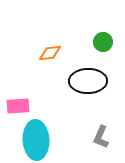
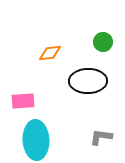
pink rectangle: moved 5 px right, 5 px up
gray L-shape: rotated 75 degrees clockwise
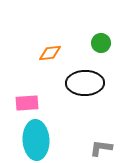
green circle: moved 2 px left, 1 px down
black ellipse: moved 3 px left, 2 px down
pink rectangle: moved 4 px right, 2 px down
gray L-shape: moved 11 px down
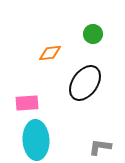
green circle: moved 8 px left, 9 px up
black ellipse: rotated 54 degrees counterclockwise
gray L-shape: moved 1 px left, 1 px up
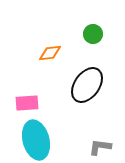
black ellipse: moved 2 px right, 2 px down
cyan ellipse: rotated 12 degrees counterclockwise
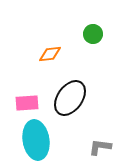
orange diamond: moved 1 px down
black ellipse: moved 17 px left, 13 px down
cyan ellipse: rotated 6 degrees clockwise
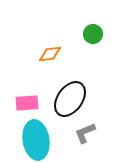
black ellipse: moved 1 px down
gray L-shape: moved 15 px left, 14 px up; rotated 30 degrees counterclockwise
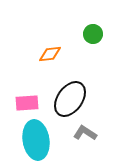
gray L-shape: rotated 55 degrees clockwise
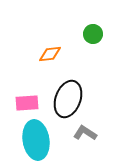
black ellipse: moved 2 px left; rotated 15 degrees counterclockwise
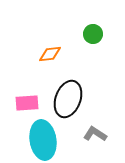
gray L-shape: moved 10 px right, 1 px down
cyan ellipse: moved 7 px right
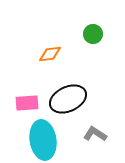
black ellipse: rotated 45 degrees clockwise
